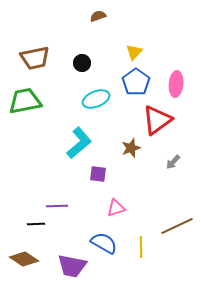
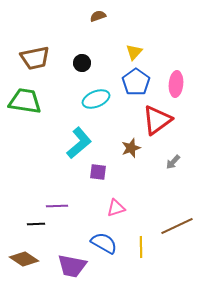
green trapezoid: rotated 20 degrees clockwise
purple square: moved 2 px up
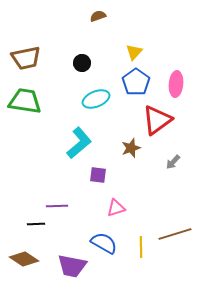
brown trapezoid: moved 9 px left
purple square: moved 3 px down
brown line: moved 2 px left, 8 px down; rotated 8 degrees clockwise
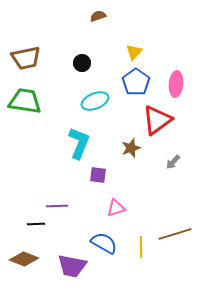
cyan ellipse: moved 1 px left, 2 px down
cyan L-shape: rotated 28 degrees counterclockwise
brown diamond: rotated 12 degrees counterclockwise
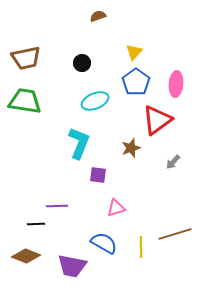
brown diamond: moved 2 px right, 3 px up
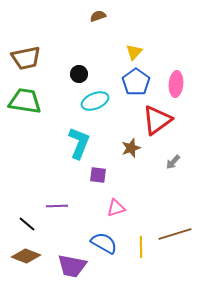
black circle: moved 3 px left, 11 px down
black line: moved 9 px left; rotated 42 degrees clockwise
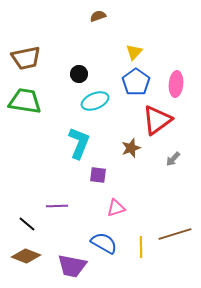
gray arrow: moved 3 px up
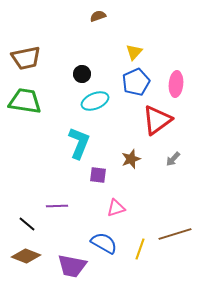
black circle: moved 3 px right
blue pentagon: rotated 12 degrees clockwise
brown star: moved 11 px down
yellow line: moved 1 px left, 2 px down; rotated 20 degrees clockwise
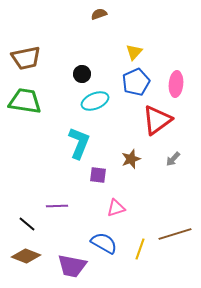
brown semicircle: moved 1 px right, 2 px up
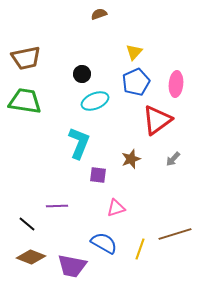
brown diamond: moved 5 px right, 1 px down
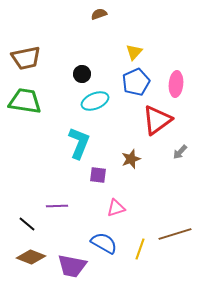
gray arrow: moved 7 px right, 7 px up
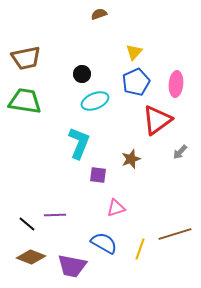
purple line: moved 2 px left, 9 px down
